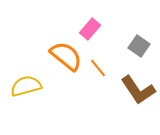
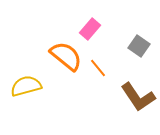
brown L-shape: moved 7 px down
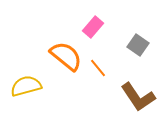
pink rectangle: moved 3 px right, 2 px up
gray square: moved 1 px left, 1 px up
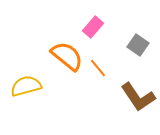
orange semicircle: moved 1 px right
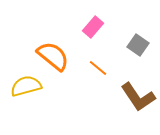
orange semicircle: moved 14 px left
orange line: rotated 12 degrees counterclockwise
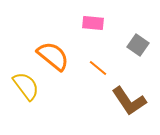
pink rectangle: moved 4 px up; rotated 55 degrees clockwise
yellow semicircle: rotated 68 degrees clockwise
brown L-shape: moved 9 px left, 4 px down
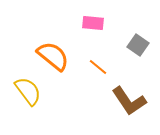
orange line: moved 1 px up
yellow semicircle: moved 2 px right, 5 px down
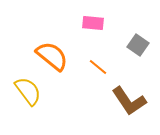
orange semicircle: moved 1 px left
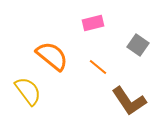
pink rectangle: rotated 20 degrees counterclockwise
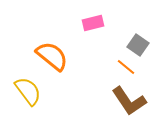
orange line: moved 28 px right
